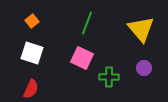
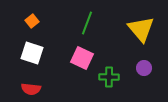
red semicircle: rotated 72 degrees clockwise
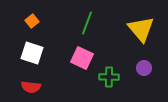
red semicircle: moved 2 px up
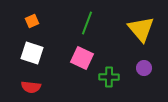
orange square: rotated 16 degrees clockwise
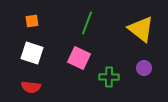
orange square: rotated 16 degrees clockwise
yellow triangle: rotated 12 degrees counterclockwise
pink square: moved 3 px left
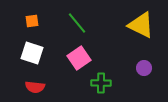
green line: moved 10 px left; rotated 60 degrees counterclockwise
yellow triangle: moved 4 px up; rotated 12 degrees counterclockwise
pink square: rotated 30 degrees clockwise
green cross: moved 8 px left, 6 px down
red semicircle: moved 4 px right
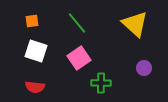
yellow triangle: moved 6 px left, 1 px up; rotated 16 degrees clockwise
white square: moved 4 px right, 2 px up
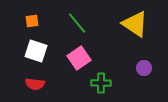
yellow triangle: rotated 8 degrees counterclockwise
red semicircle: moved 3 px up
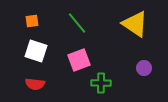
pink square: moved 2 px down; rotated 15 degrees clockwise
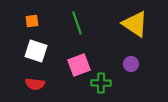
green line: rotated 20 degrees clockwise
pink square: moved 5 px down
purple circle: moved 13 px left, 4 px up
